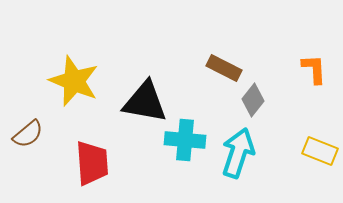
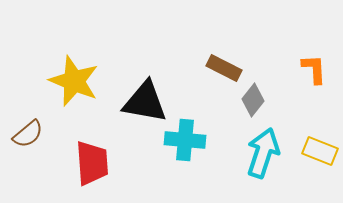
cyan arrow: moved 25 px right
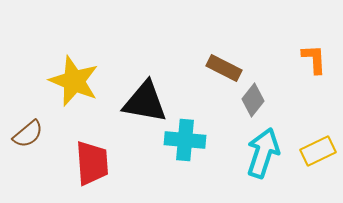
orange L-shape: moved 10 px up
yellow rectangle: moved 2 px left; rotated 48 degrees counterclockwise
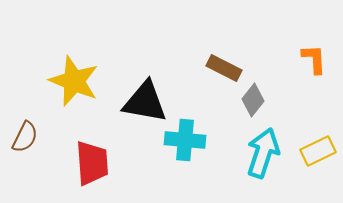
brown semicircle: moved 3 px left, 3 px down; rotated 24 degrees counterclockwise
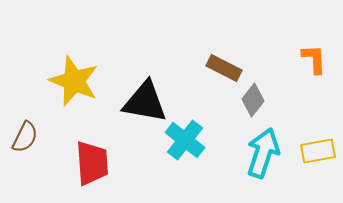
cyan cross: rotated 33 degrees clockwise
yellow rectangle: rotated 16 degrees clockwise
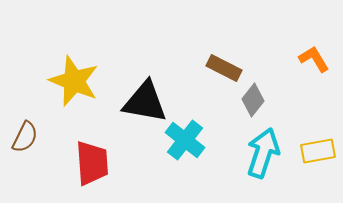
orange L-shape: rotated 28 degrees counterclockwise
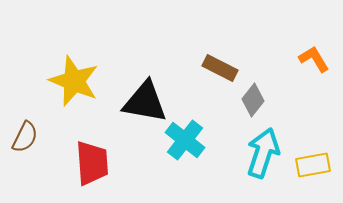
brown rectangle: moved 4 px left
yellow rectangle: moved 5 px left, 14 px down
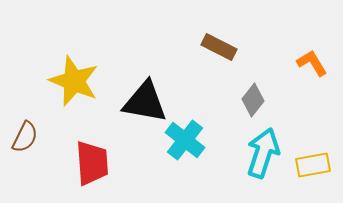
orange L-shape: moved 2 px left, 4 px down
brown rectangle: moved 1 px left, 21 px up
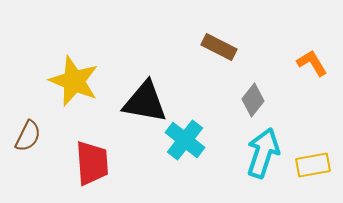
brown semicircle: moved 3 px right, 1 px up
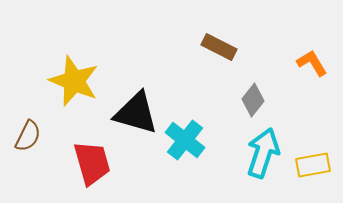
black triangle: moved 9 px left, 11 px down; rotated 6 degrees clockwise
red trapezoid: rotated 12 degrees counterclockwise
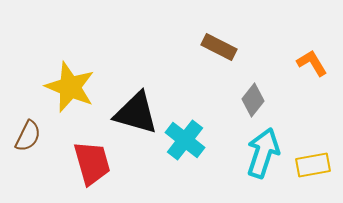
yellow star: moved 4 px left, 6 px down
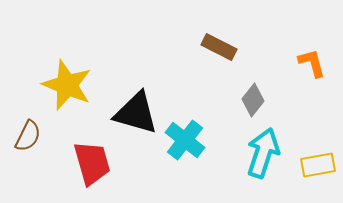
orange L-shape: rotated 16 degrees clockwise
yellow star: moved 3 px left, 2 px up
yellow rectangle: moved 5 px right
